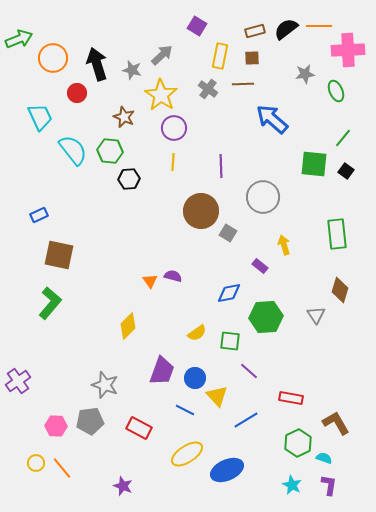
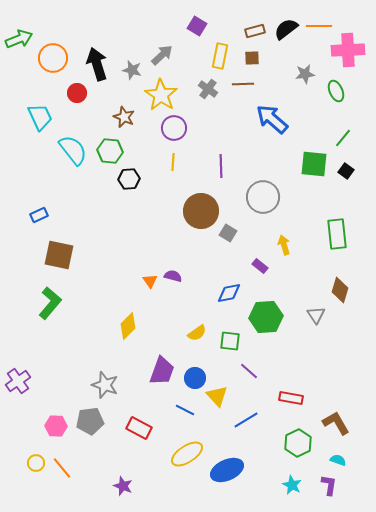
cyan semicircle at (324, 458): moved 14 px right, 2 px down
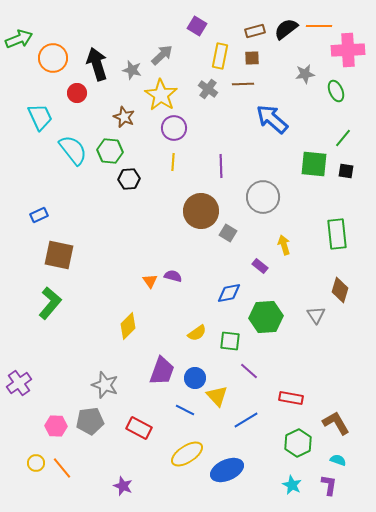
black square at (346, 171): rotated 28 degrees counterclockwise
purple cross at (18, 381): moved 1 px right, 2 px down
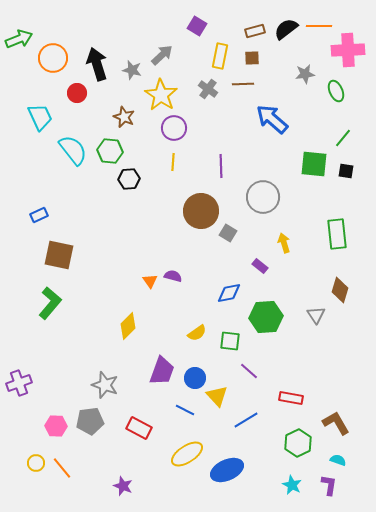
yellow arrow at (284, 245): moved 2 px up
purple cross at (19, 383): rotated 15 degrees clockwise
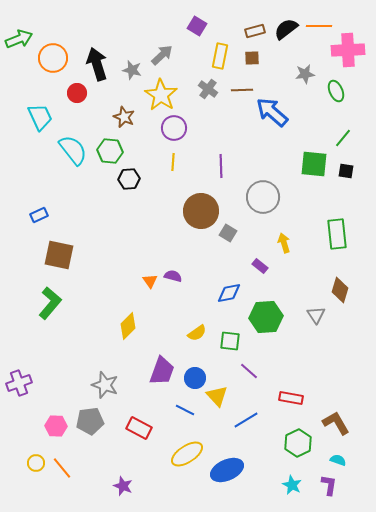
brown line at (243, 84): moved 1 px left, 6 px down
blue arrow at (272, 119): moved 7 px up
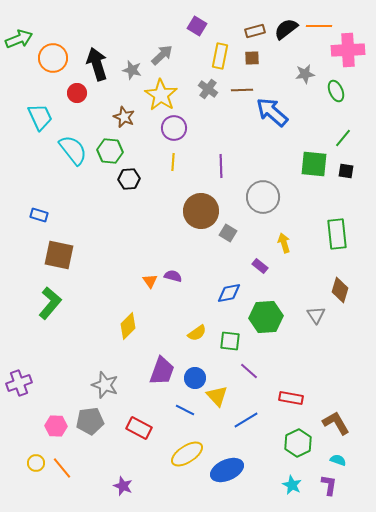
blue rectangle at (39, 215): rotated 42 degrees clockwise
